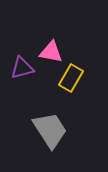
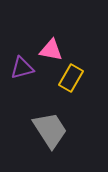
pink triangle: moved 2 px up
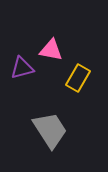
yellow rectangle: moved 7 px right
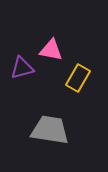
gray trapezoid: rotated 48 degrees counterclockwise
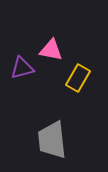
gray trapezoid: moved 2 px right, 10 px down; rotated 105 degrees counterclockwise
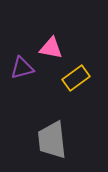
pink triangle: moved 2 px up
yellow rectangle: moved 2 px left; rotated 24 degrees clockwise
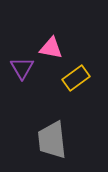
purple triangle: rotated 45 degrees counterclockwise
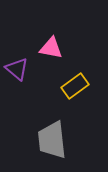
purple triangle: moved 5 px left, 1 px down; rotated 20 degrees counterclockwise
yellow rectangle: moved 1 px left, 8 px down
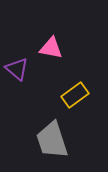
yellow rectangle: moved 9 px down
gray trapezoid: rotated 12 degrees counterclockwise
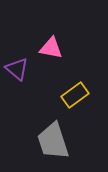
gray trapezoid: moved 1 px right, 1 px down
